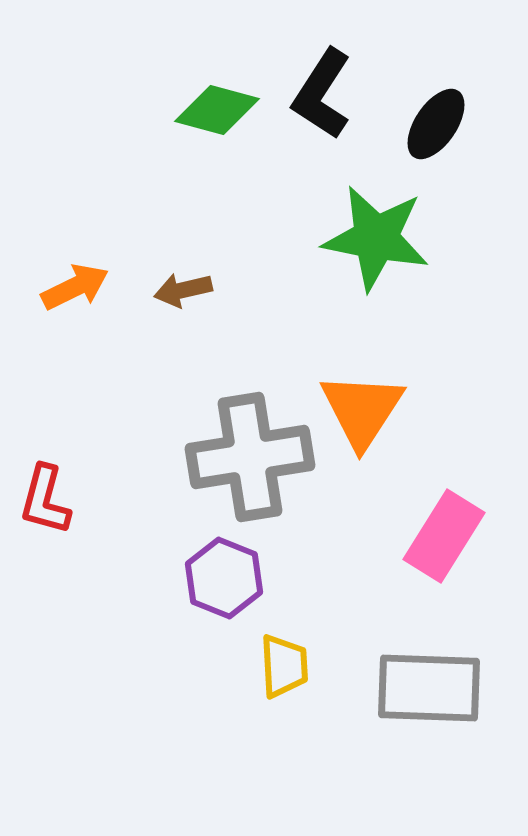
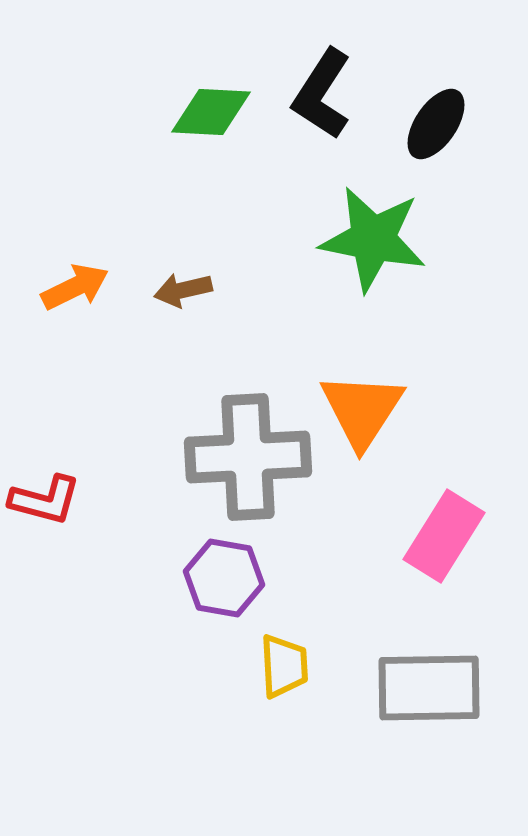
green diamond: moved 6 px left, 2 px down; rotated 12 degrees counterclockwise
green star: moved 3 px left, 1 px down
gray cross: moved 2 px left; rotated 6 degrees clockwise
red L-shape: rotated 90 degrees counterclockwise
purple hexagon: rotated 12 degrees counterclockwise
gray rectangle: rotated 3 degrees counterclockwise
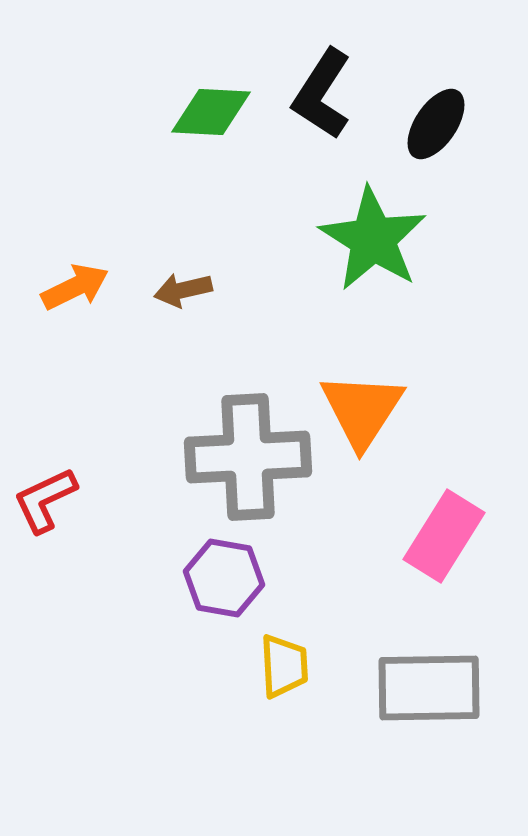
green star: rotated 21 degrees clockwise
red L-shape: rotated 140 degrees clockwise
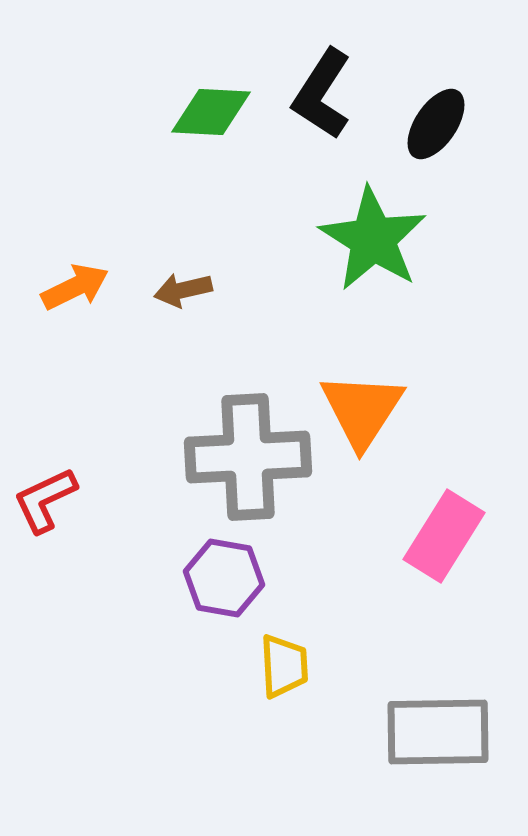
gray rectangle: moved 9 px right, 44 px down
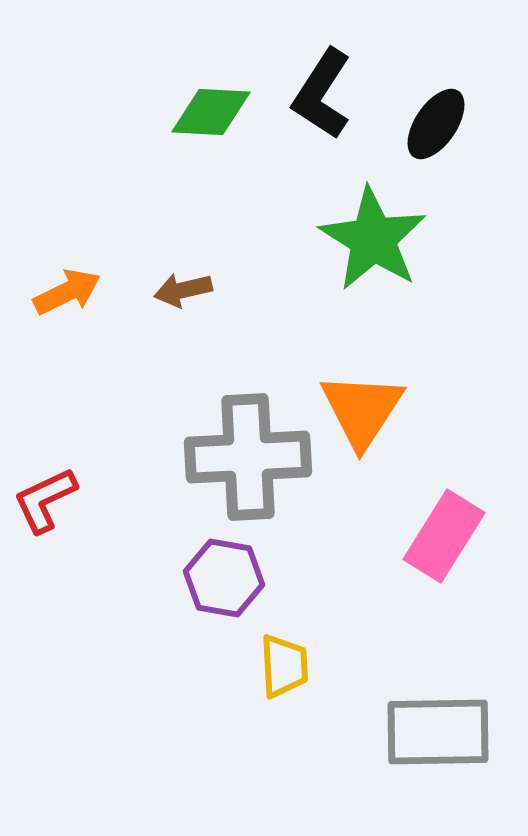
orange arrow: moved 8 px left, 5 px down
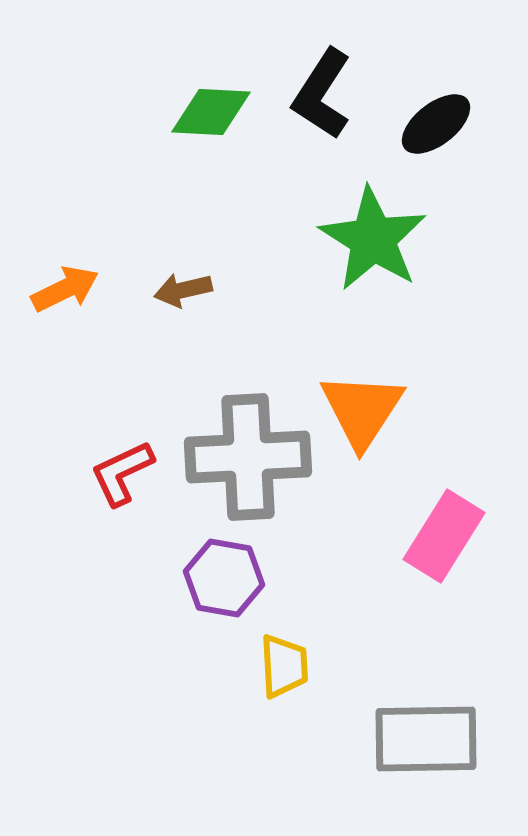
black ellipse: rotated 18 degrees clockwise
orange arrow: moved 2 px left, 3 px up
red L-shape: moved 77 px right, 27 px up
gray rectangle: moved 12 px left, 7 px down
